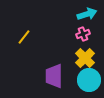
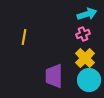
yellow line: rotated 28 degrees counterclockwise
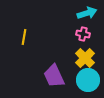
cyan arrow: moved 1 px up
pink cross: rotated 32 degrees clockwise
purple trapezoid: rotated 25 degrees counterclockwise
cyan circle: moved 1 px left
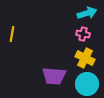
yellow line: moved 12 px left, 3 px up
yellow cross: rotated 18 degrees counterclockwise
purple trapezoid: rotated 60 degrees counterclockwise
cyan circle: moved 1 px left, 4 px down
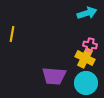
pink cross: moved 7 px right, 11 px down
cyan circle: moved 1 px left, 1 px up
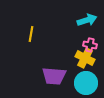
cyan arrow: moved 7 px down
yellow line: moved 19 px right
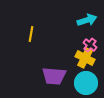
pink cross: rotated 24 degrees clockwise
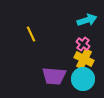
yellow line: rotated 35 degrees counterclockwise
pink cross: moved 7 px left, 1 px up
yellow cross: moved 1 px left, 1 px down
cyan circle: moved 3 px left, 4 px up
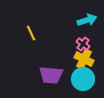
yellow line: moved 1 px up
purple trapezoid: moved 3 px left, 1 px up
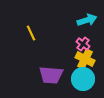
yellow cross: moved 1 px right
